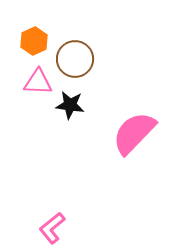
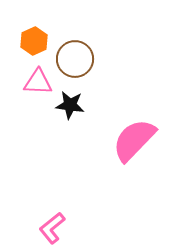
pink semicircle: moved 7 px down
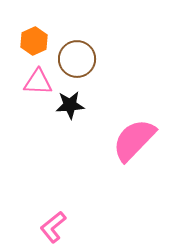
brown circle: moved 2 px right
black star: rotated 12 degrees counterclockwise
pink L-shape: moved 1 px right, 1 px up
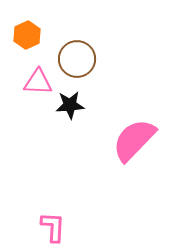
orange hexagon: moved 7 px left, 6 px up
pink L-shape: rotated 132 degrees clockwise
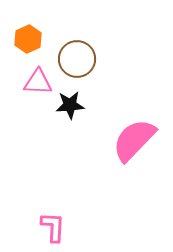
orange hexagon: moved 1 px right, 4 px down
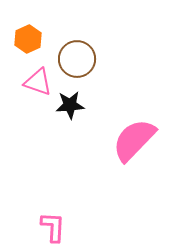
pink triangle: rotated 16 degrees clockwise
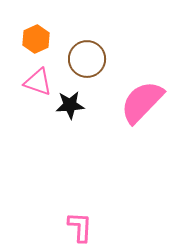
orange hexagon: moved 8 px right
brown circle: moved 10 px right
pink semicircle: moved 8 px right, 38 px up
pink L-shape: moved 27 px right
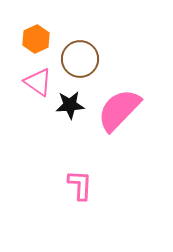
brown circle: moved 7 px left
pink triangle: rotated 16 degrees clockwise
pink semicircle: moved 23 px left, 8 px down
pink L-shape: moved 42 px up
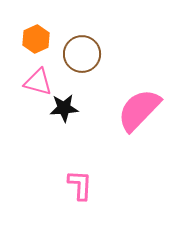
brown circle: moved 2 px right, 5 px up
pink triangle: rotated 20 degrees counterclockwise
black star: moved 6 px left, 3 px down
pink semicircle: moved 20 px right
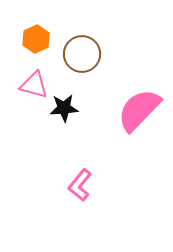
pink triangle: moved 4 px left, 3 px down
pink L-shape: rotated 144 degrees counterclockwise
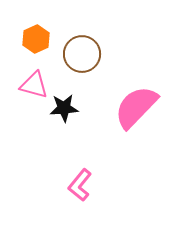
pink semicircle: moved 3 px left, 3 px up
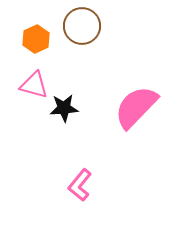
brown circle: moved 28 px up
